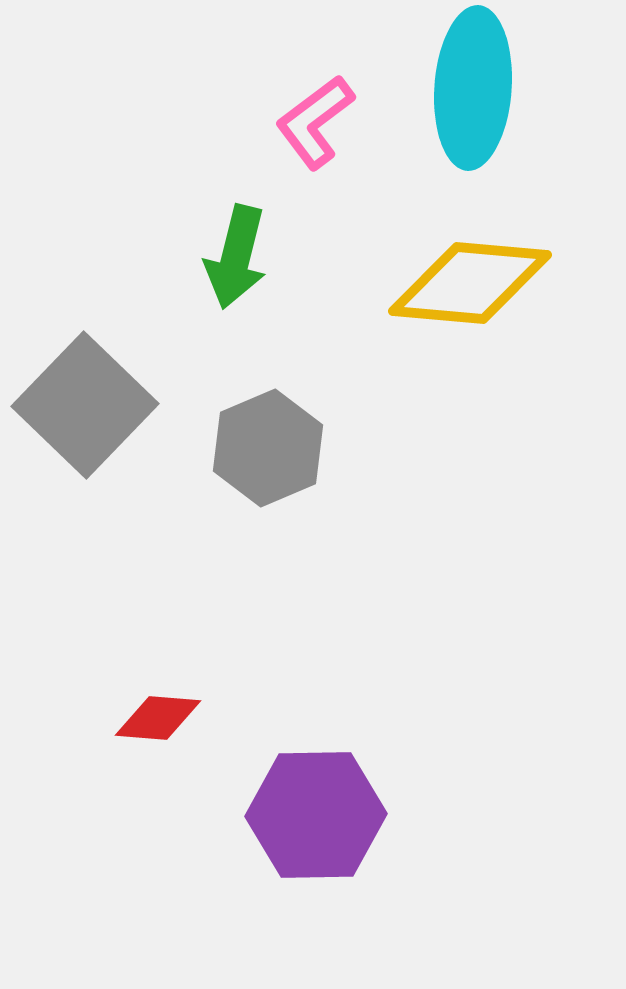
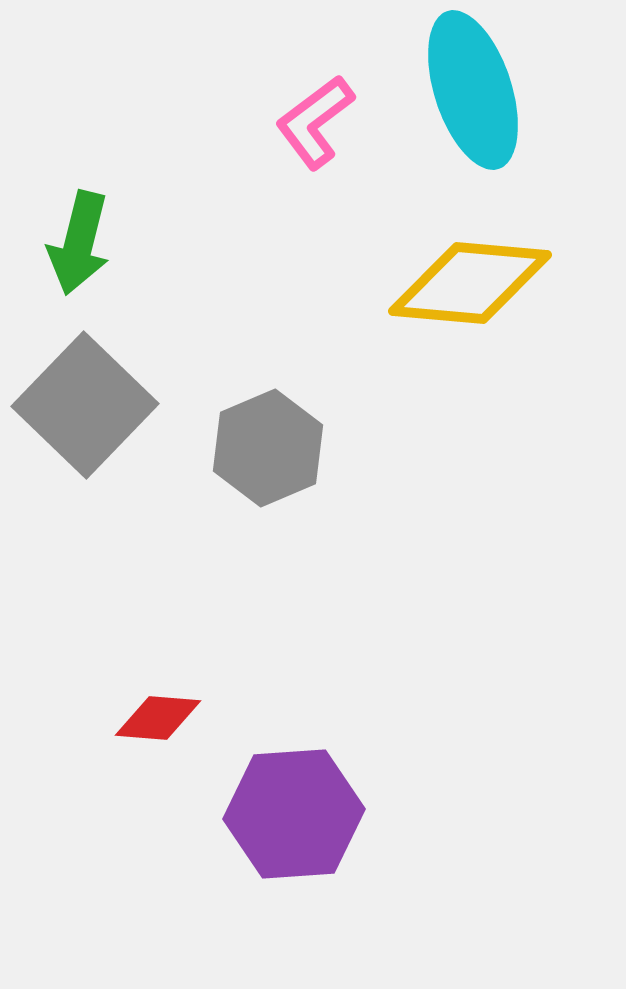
cyan ellipse: moved 2 px down; rotated 22 degrees counterclockwise
green arrow: moved 157 px left, 14 px up
purple hexagon: moved 22 px left, 1 px up; rotated 3 degrees counterclockwise
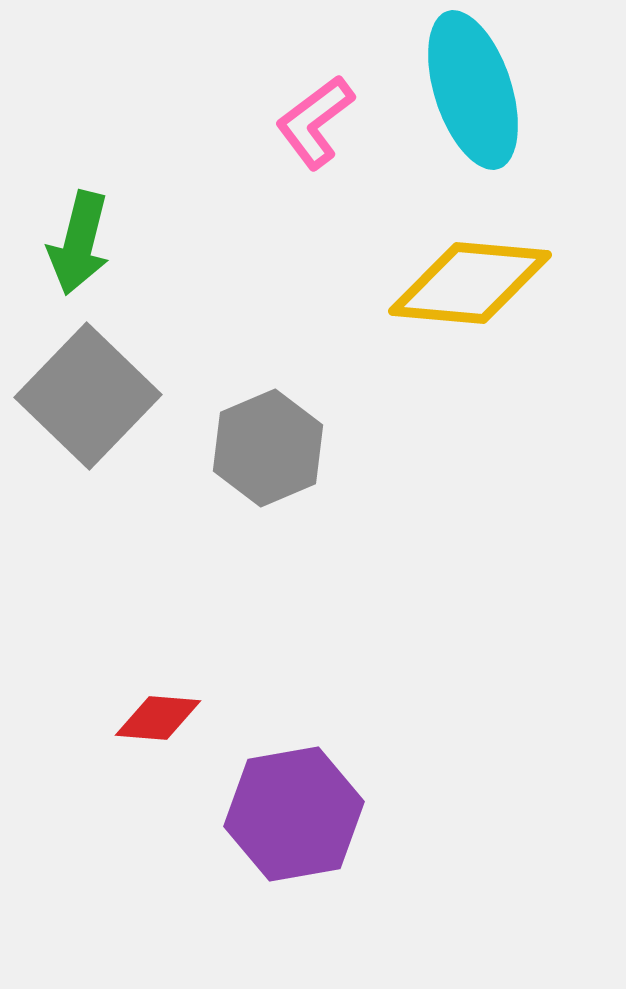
gray square: moved 3 px right, 9 px up
purple hexagon: rotated 6 degrees counterclockwise
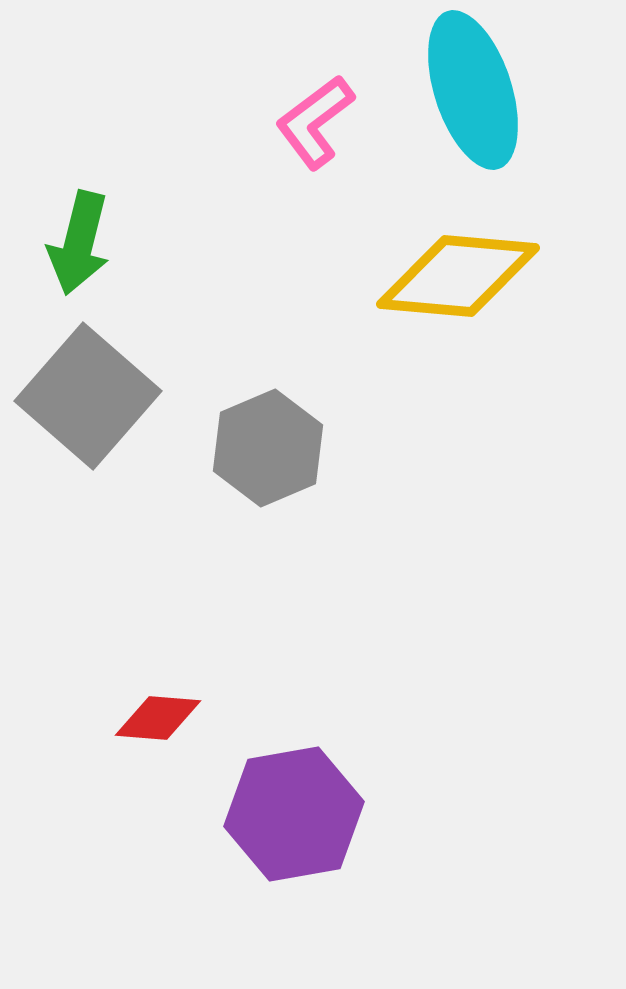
yellow diamond: moved 12 px left, 7 px up
gray square: rotated 3 degrees counterclockwise
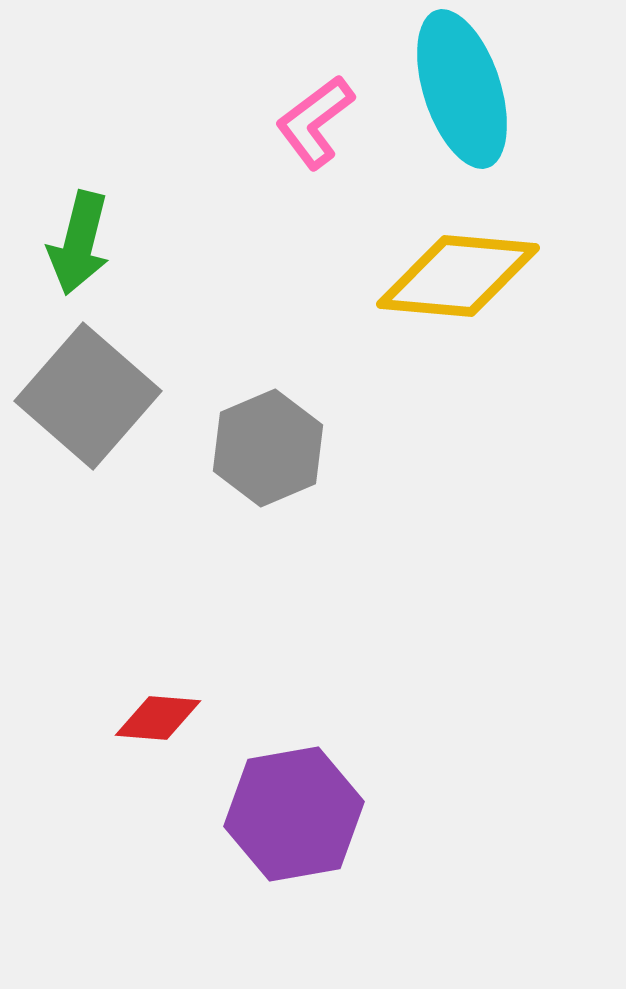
cyan ellipse: moved 11 px left, 1 px up
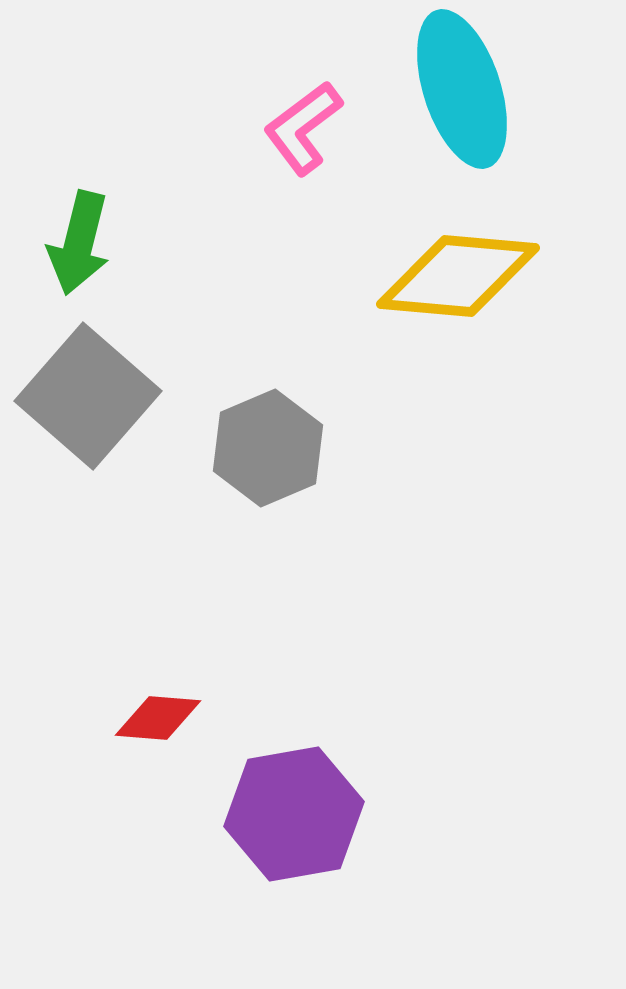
pink L-shape: moved 12 px left, 6 px down
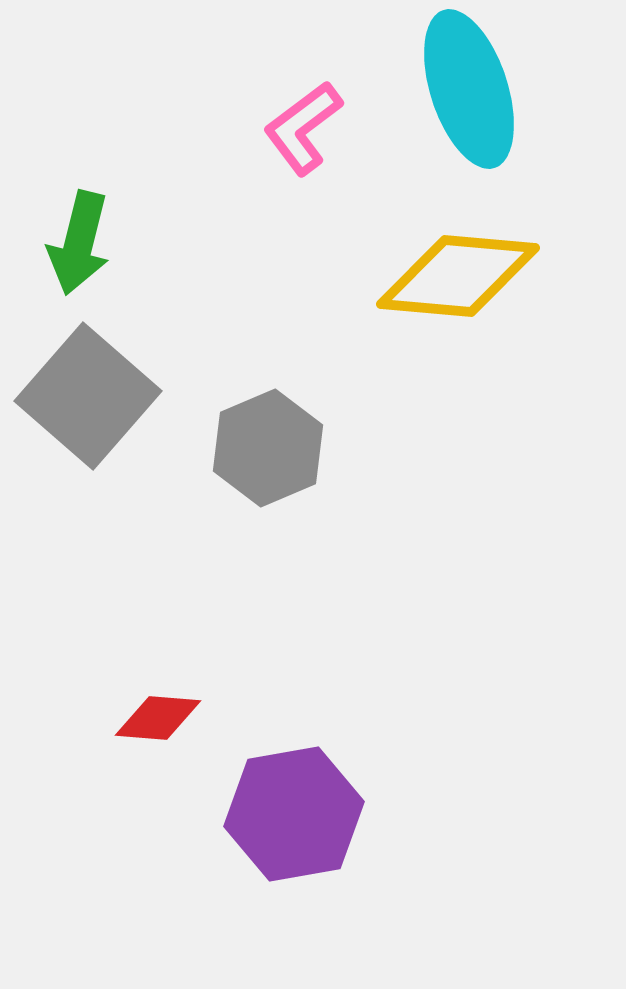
cyan ellipse: moved 7 px right
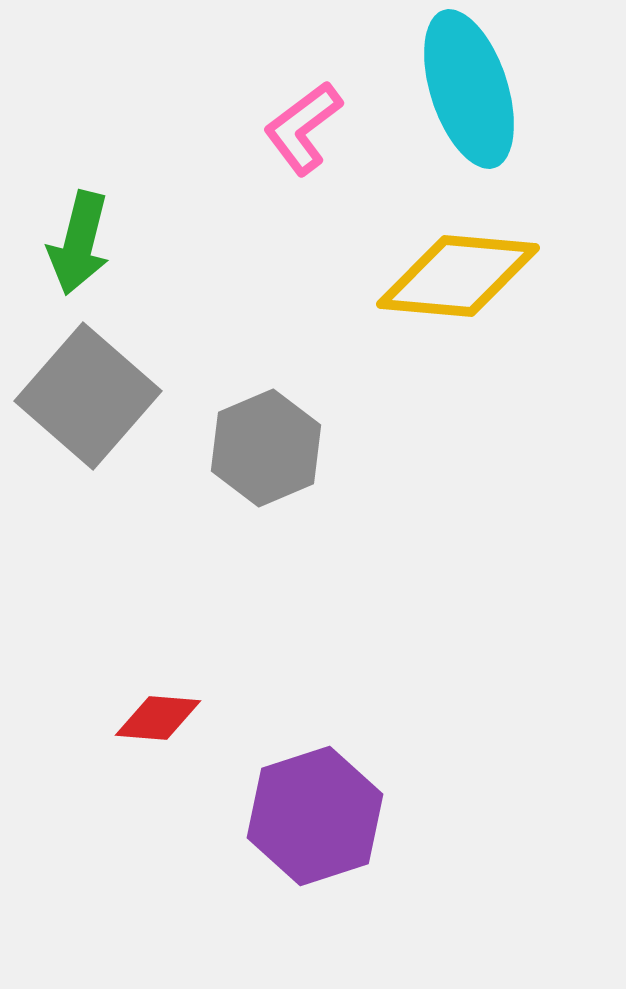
gray hexagon: moved 2 px left
purple hexagon: moved 21 px right, 2 px down; rotated 8 degrees counterclockwise
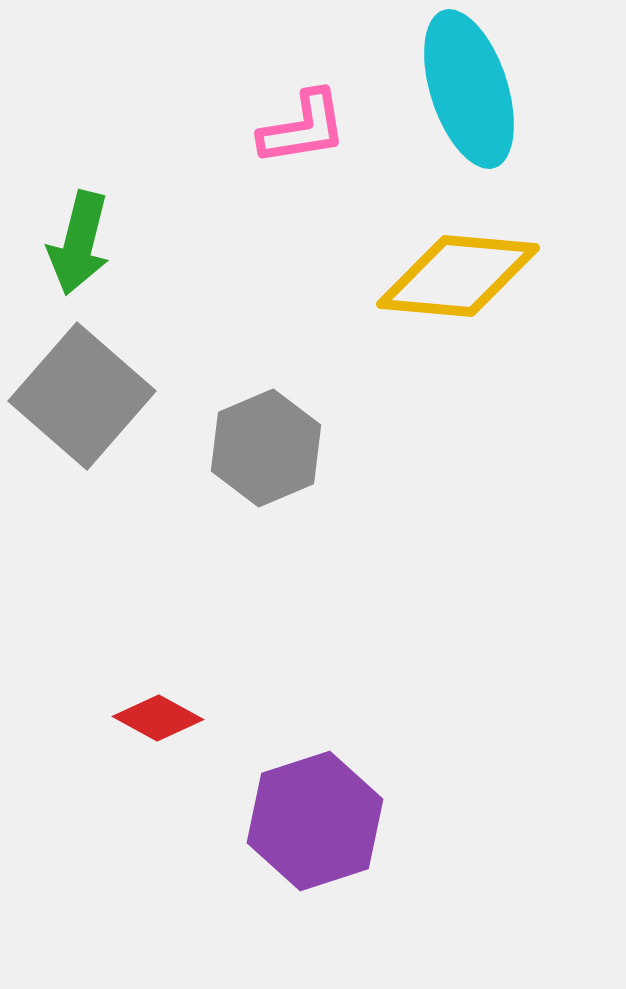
pink L-shape: rotated 152 degrees counterclockwise
gray square: moved 6 px left
red diamond: rotated 24 degrees clockwise
purple hexagon: moved 5 px down
